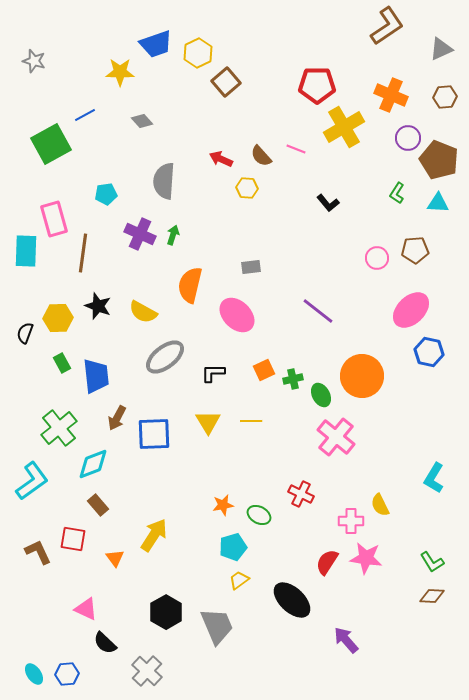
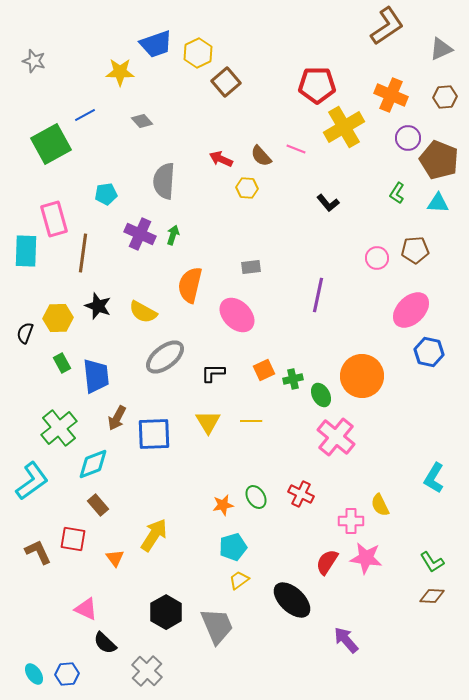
purple line at (318, 311): moved 16 px up; rotated 64 degrees clockwise
green ellipse at (259, 515): moved 3 px left, 18 px up; rotated 30 degrees clockwise
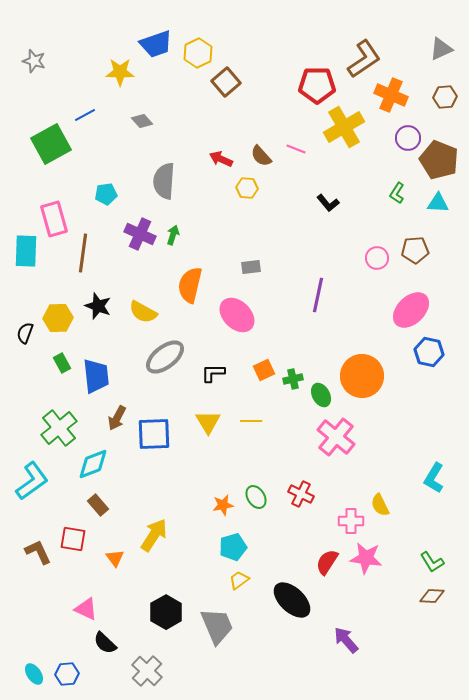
brown L-shape at (387, 26): moved 23 px left, 33 px down
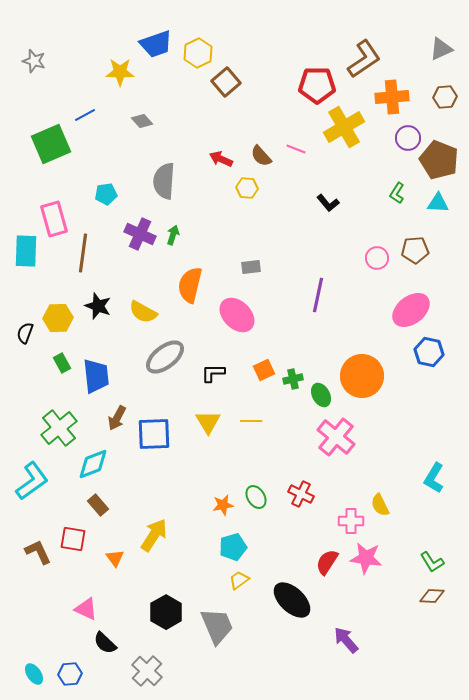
orange cross at (391, 95): moved 1 px right, 2 px down; rotated 28 degrees counterclockwise
green square at (51, 144): rotated 6 degrees clockwise
pink ellipse at (411, 310): rotated 6 degrees clockwise
blue hexagon at (67, 674): moved 3 px right
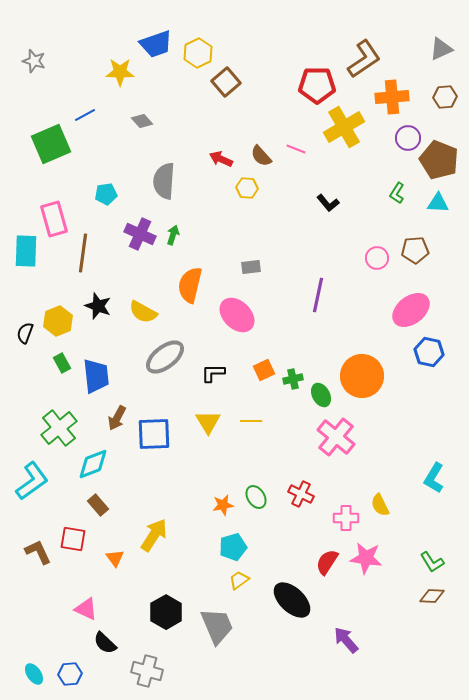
yellow hexagon at (58, 318): moved 3 px down; rotated 20 degrees counterclockwise
pink cross at (351, 521): moved 5 px left, 3 px up
gray cross at (147, 671): rotated 28 degrees counterclockwise
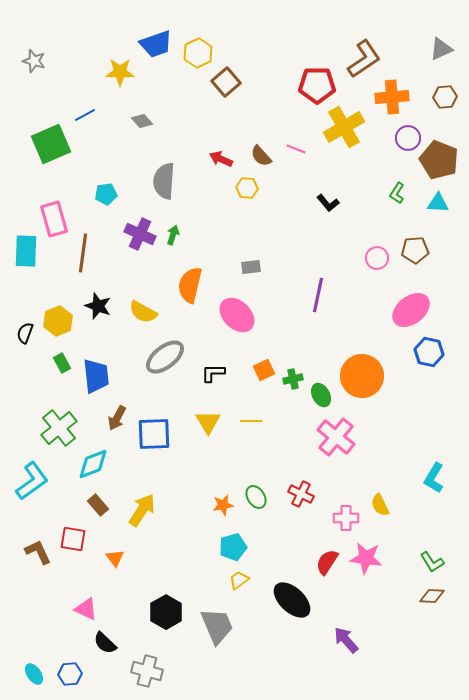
yellow arrow at (154, 535): moved 12 px left, 25 px up
